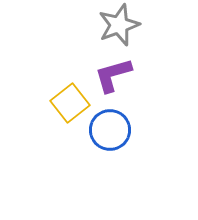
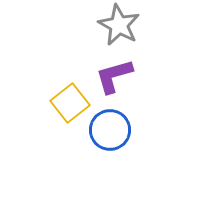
gray star: rotated 24 degrees counterclockwise
purple L-shape: moved 1 px right, 1 px down
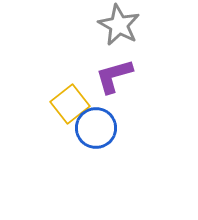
yellow square: moved 1 px down
blue circle: moved 14 px left, 2 px up
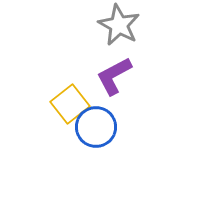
purple L-shape: rotated 12 degrees counterclockwise
blue circle: moved 1 px up
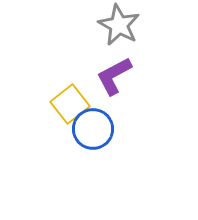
blue circle: moved 3 px left, 2 px down
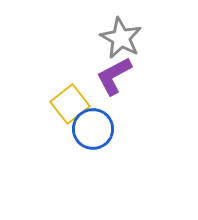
gray star: moved 2 px right, 13 px down
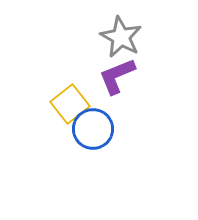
gray star: moved 1 px up
purple L-shape: moved 3 px right; rotated 6 degrees clockwise
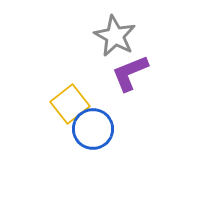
gray star: moved 6 px left, 1 px up
purple L-shape: moved 13 px right, 3 px up
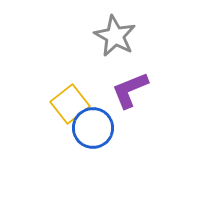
purple L-shape: moved 17 px down
blue circle: moved 1 px up
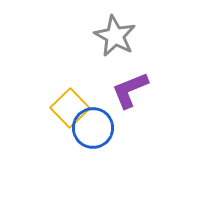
yellow square: moved 4 px down; rotated 6 degrees counterclockwise
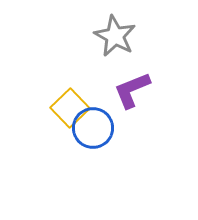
purple L-shape: moved 2 px right
